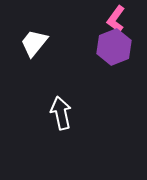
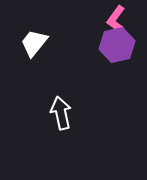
purple hexagon: moved 3 px right, 2 px up; rotated 8 degrees clockwise
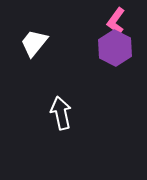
pink L-shape: moved 2 px down
purple hexagon: moved 2 px left, 3 px down; rotated 20 degrees counterclockwise
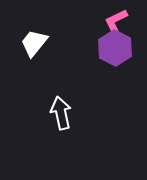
pink L-shape: rotated 28 degrees clockwise
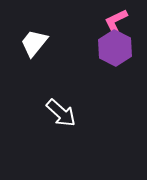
white arrow: rotated 144 degrees clockwise
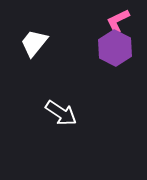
pink L-shape: moved 2 px right
white arrow: rotated 8 degrees counterclockwise
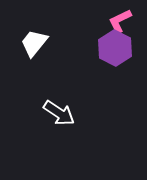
pink L-shape: moved 2 px right
white arrow: moved 2 px left
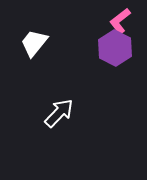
pink L-shape: rotated 12 degrees counterclockwise
white arrow: rotated 80 degrees counterclockwise
